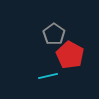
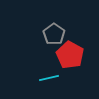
cyan line: moved 1 px right, 2 px down
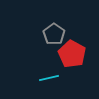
red pentagon: moved 2 px right, 1 px up
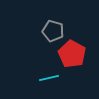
gray pentagon: moved 1 px left, 3 px up; rotated 20 degrees counterclockwise
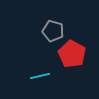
cyan line: moved 9 px left, 2 px up
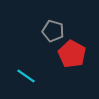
cyan line: moved 14 px left; rotated 48 degrees clockwise
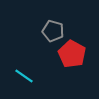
cyan line: moved 2 px left
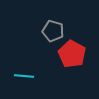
cyan line: rotated 30 degrees counterclockwise
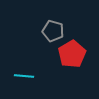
red pentagon: rotated 12 degrees clockwise
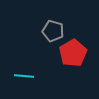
red pentagon: moved 1 px right, 1 px up
